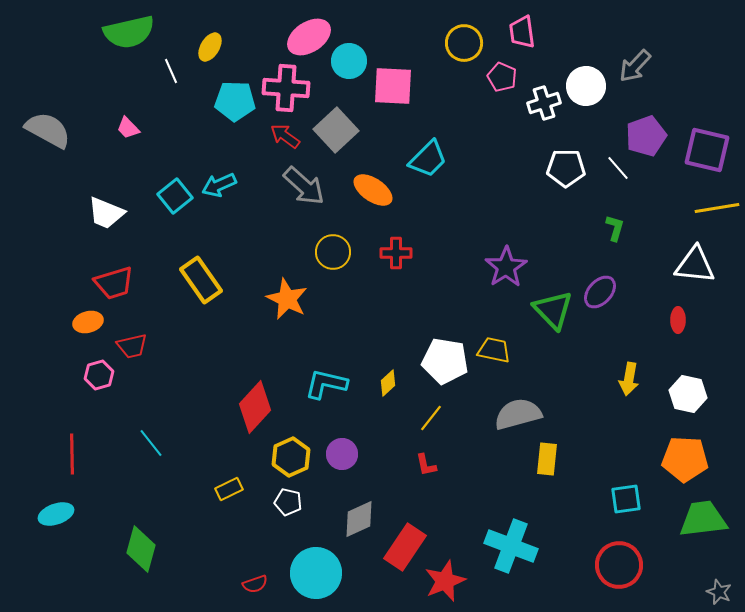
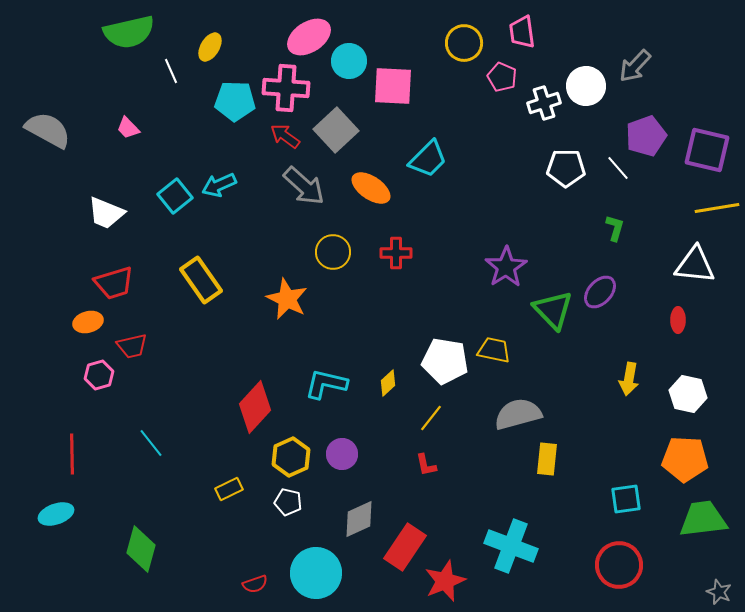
orange ellipse at (373, 190): moved 2 px left, 2 px up
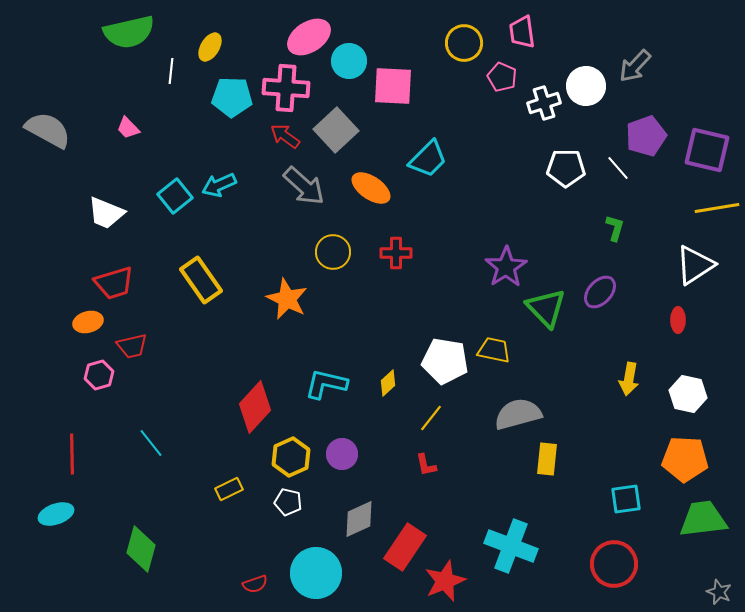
white line at (171, 71): rotated 30 degrees clockwise
cyan pentagon at (235, 101): moved 3 px left, 4 px up
white triangle at (695, 265): rotated 39 degrees counterclockwise
green triangle at (553, 310): moved 7 px left, 2 px up
red circle at (619, 565): moved 5 px left, 1 px up
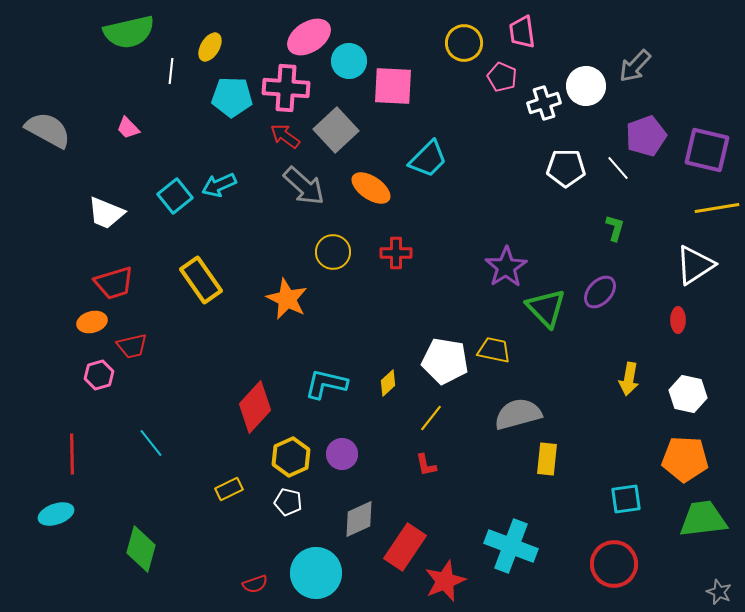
orange ellipse at (88, 322): moved 4 px right
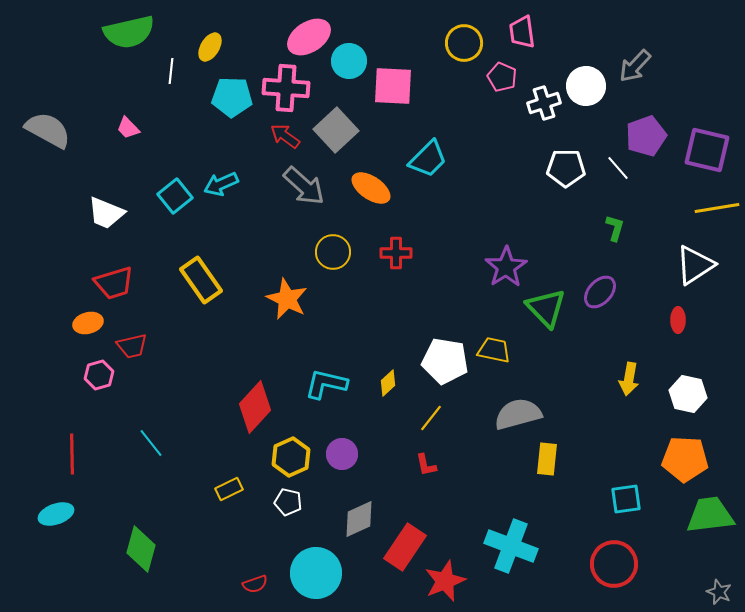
cyan arrow at (219, 185): moved 2 px right, 1 px up
orange ellipse at (92, 322): moved 4 px left, 1 px down
green trapezoid at (703, 519): moved 7 px right, 4 px up
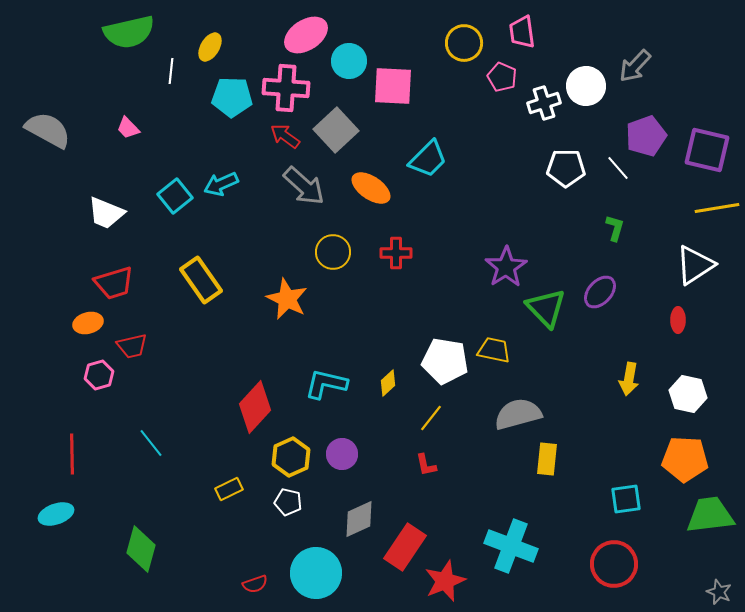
pink ellipse at (309, 37): moved 3 px left, 2 px up
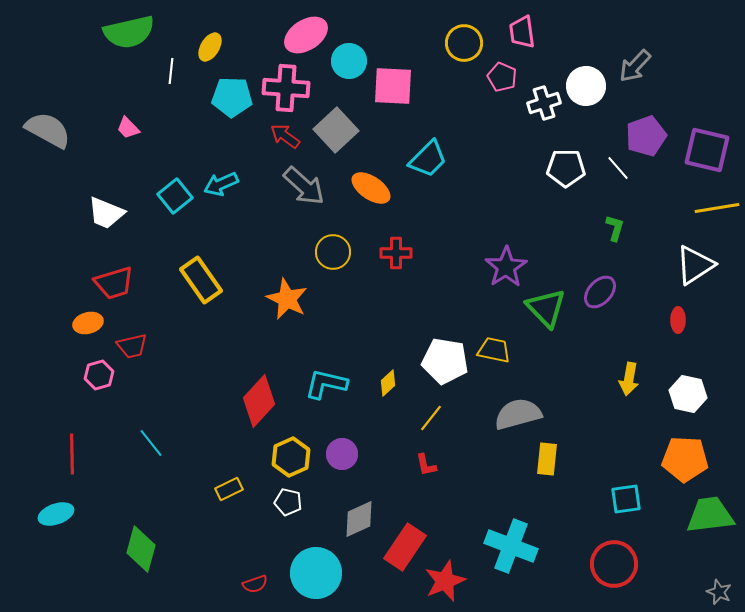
red diamond at (255, 407): moved 4 px right, 6 px up
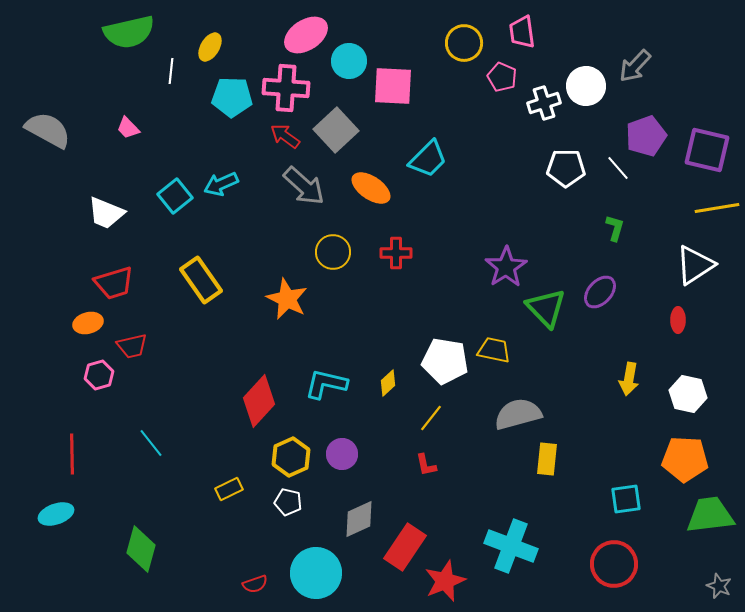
gray star at (719, 592): moved 6 px up
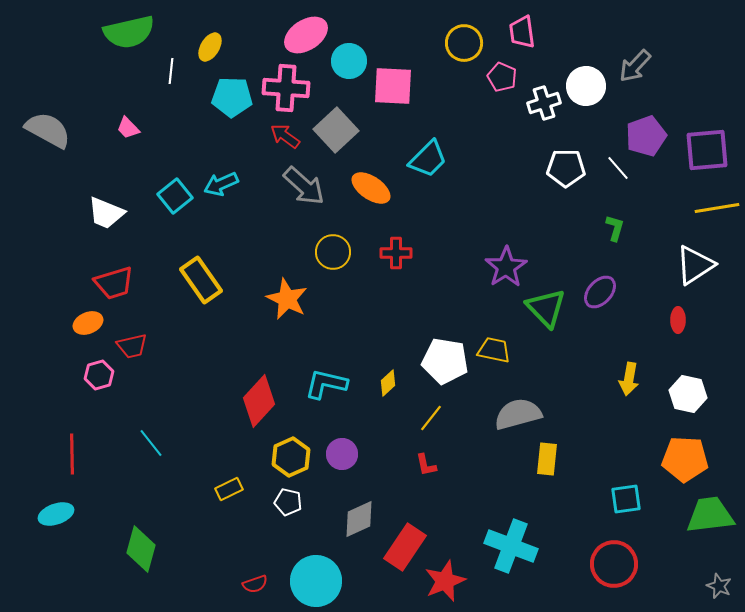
purple square at (707, 150): rotated 18 degrees counterclockwise
orange ellipse at (88, 323): rotated 8 degrees counterclockwise
cyan circle at (316, 573): moved 8 px down
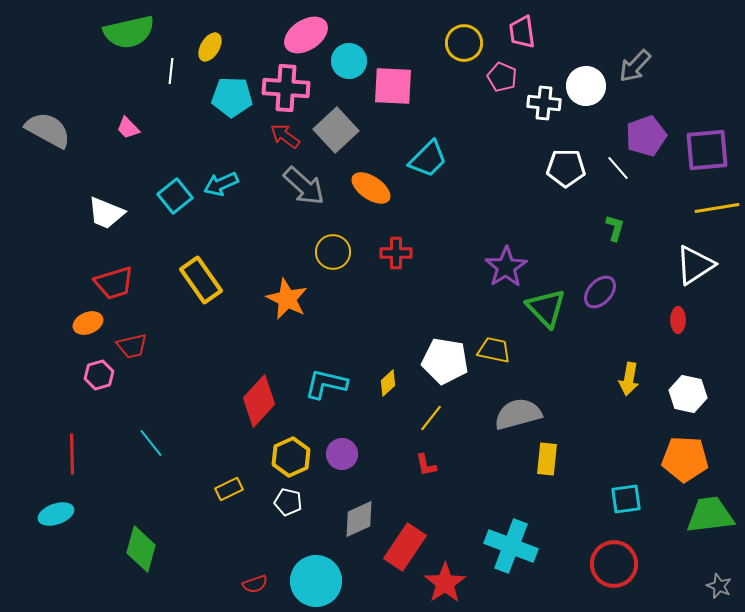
white cross at (544, 103): rotated 24 degrees clockwise
red star at (445, 581): moved 2 px down; rotated 12 degrees counterclockwise
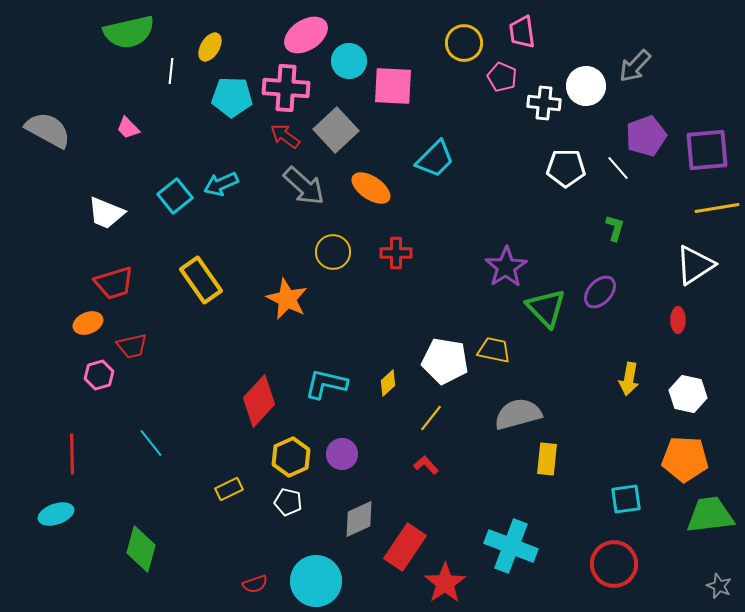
cyan trapezoid at (428, 159): moved 7 px right
red L-shape at (426, 465): rotated 150 degrees clockwise
